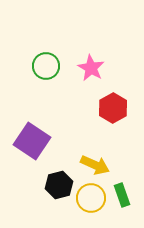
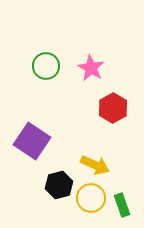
green rectangle: moved 10 px down
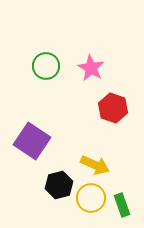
red hexagon: rotated 12 degrees counterclockwise
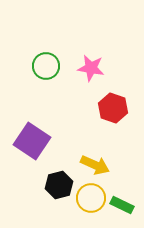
pink star: rotated 20 degrees counterclockwise
green rectangle: rotated 45 degrees counterclockwise
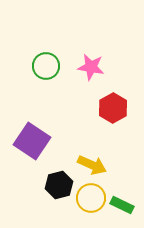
pink star: moved 1 px up
red hexagon: rotated 12 degrees clockwise
yellow arrow: moved 3 px left
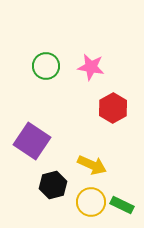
black hexagon: moved 6 px left
yellow circle: moved 4 px down
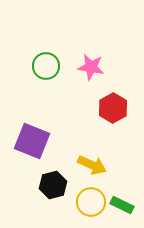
purple square: rotated 12 degrees counterclockwise
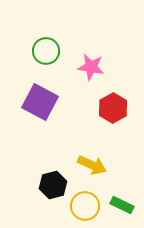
green circle: moved 15 px up
purple square: moved 8 px right, 39 px up; rotated 6 degrees clockwise
yellow circle: moved 6 px left, 4 px down
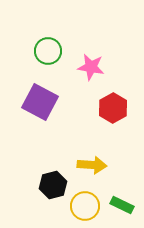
green circle: moved 2 px right
yellow arrow: rotated 20 degrees counterclockwise
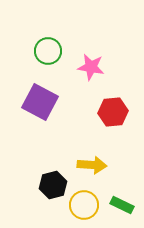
red hexagon: moved 4 px down; rotated 24 degrees clockwise
yellow circle: moved 1 px left, 1 px up
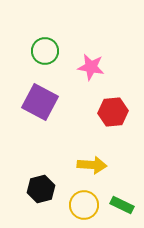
green circle: moved 3 px left
black hexagon: moved 12 px left, 4 px down
